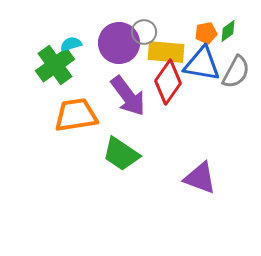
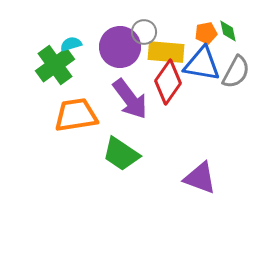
green diamond: rotated 65 degrees counterclockwise
purple circle: moved 1 px right, 4 px down
purple arrow: moved 2 px right, 3 px down
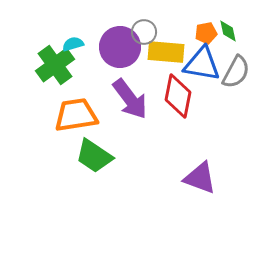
cyan semicircle: moved 2 px right
red diamond: moved 10 px right, 14 px down; rotated 24 degrees counterclockwise
green trapezoid: moved 27 px left, 2 px down
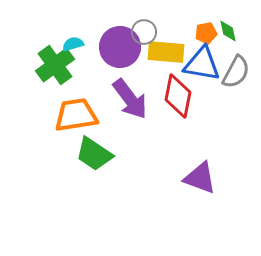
green trapezoid: moved 2 px up
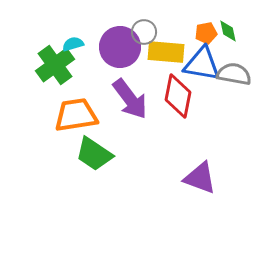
gray semicircle: moved 2 px left, 2 px down; rotated 108 degrees counterclockwise
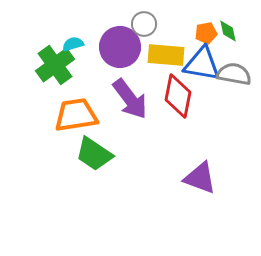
gray circle: moved 8 px up
yellow rectangle: moved 3 px down
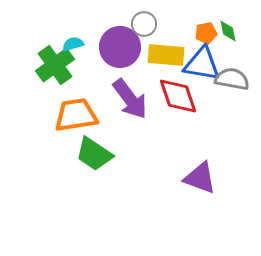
gray semicircle: moved 2 px left, 5 px down
red diamond: rotated 30 degrees counterclockwise
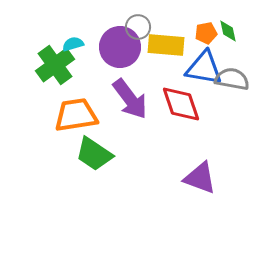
gray circle: moved 6 px left, 3 px down
yellow rectangle: moved 10 px up
blue triangle: moved 2 px right, 4 px down
red diamond: moved 3 px right, 8 px down
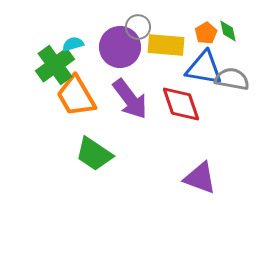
orange pentagon: rotated 20 degrees counterclockwise
orange trapezoid: moved 19 px up; rotated 111 degrees counterclockwise
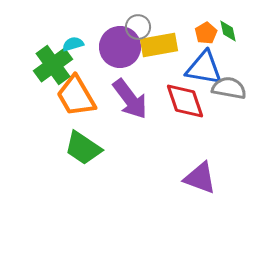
yellow rectangle: moved 7 px left; rotated 15 degrees counterclockwise
green cross: moved 2 px left
gray semicircle: moved 3 px left, 9 px down
red diamond: moved 4 px right, 3 px up
green trapezoid: moved 11 px left, 6 px up
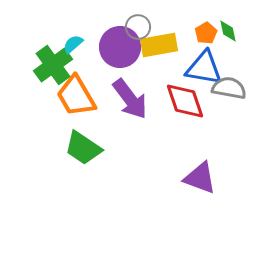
cyan semicircle: rotated 25 degrees counterclockwise
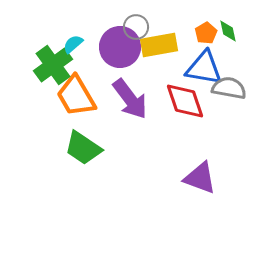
gray circle: moved 2 px left
